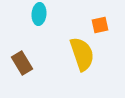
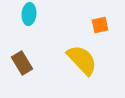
cyan ellipse: moved 10 px left
yellow semicircle: moved 6 px down; rotated 24 degrees counterclockwise
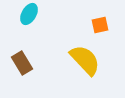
cyan ellipse: rotated 25 degrees clockwise
yellow semicircle: moved 3 px right
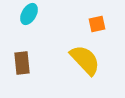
orange square: moved 3 px left, 1 px up
brown rectangle: rotated 25 degrees clockwise
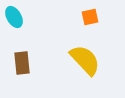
cyan ellipse: moved 15 px left, 3 px down; rotated 60 degrees counterclockwise
orange square: moved 7 px left, 7 px up
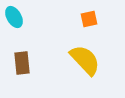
orange square: moved 1 px left, 2 px down
